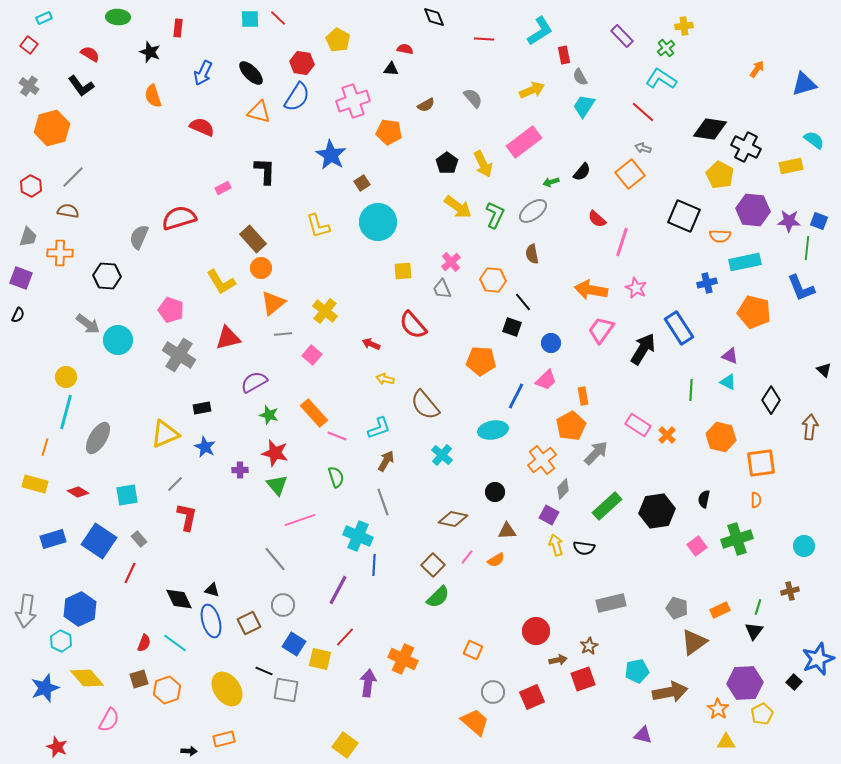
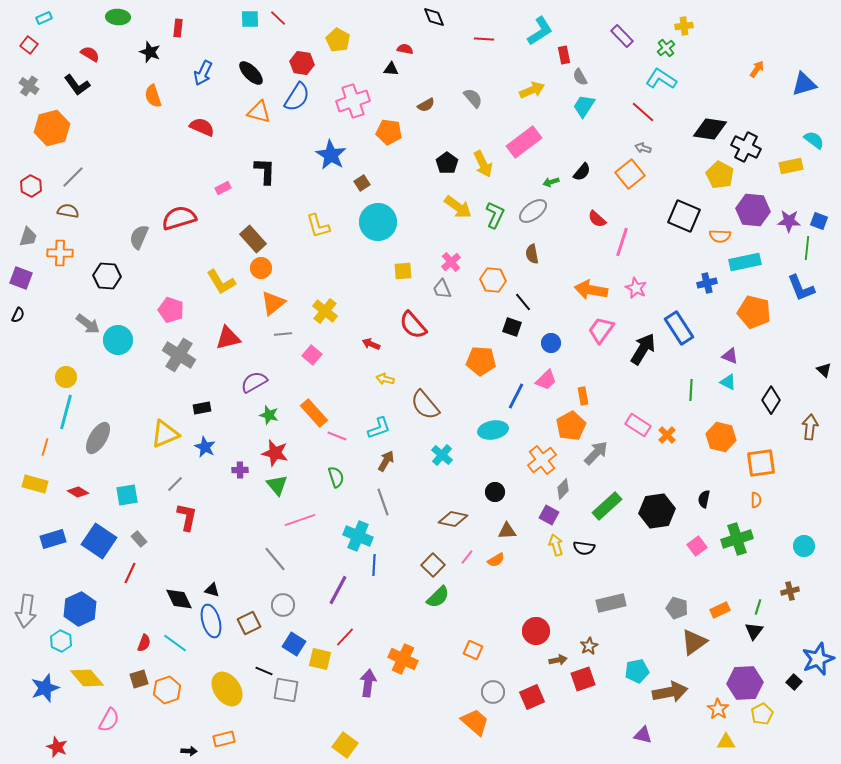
black L-shape at (81, 86): moved 4 px left, 1 px up
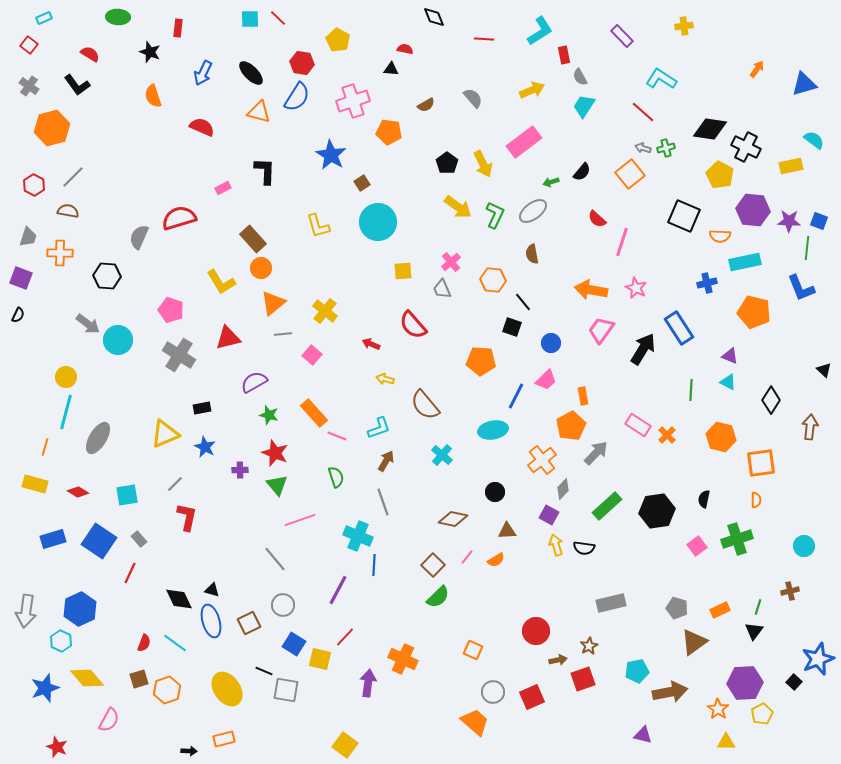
green cross at (666, 48): moved 100 px down; rotated 24 degrees clockwise
red hexagon at (31, 186): moved 3 px right, 1 px up
red star at (275, 453): rotated 8 degrees clockwise
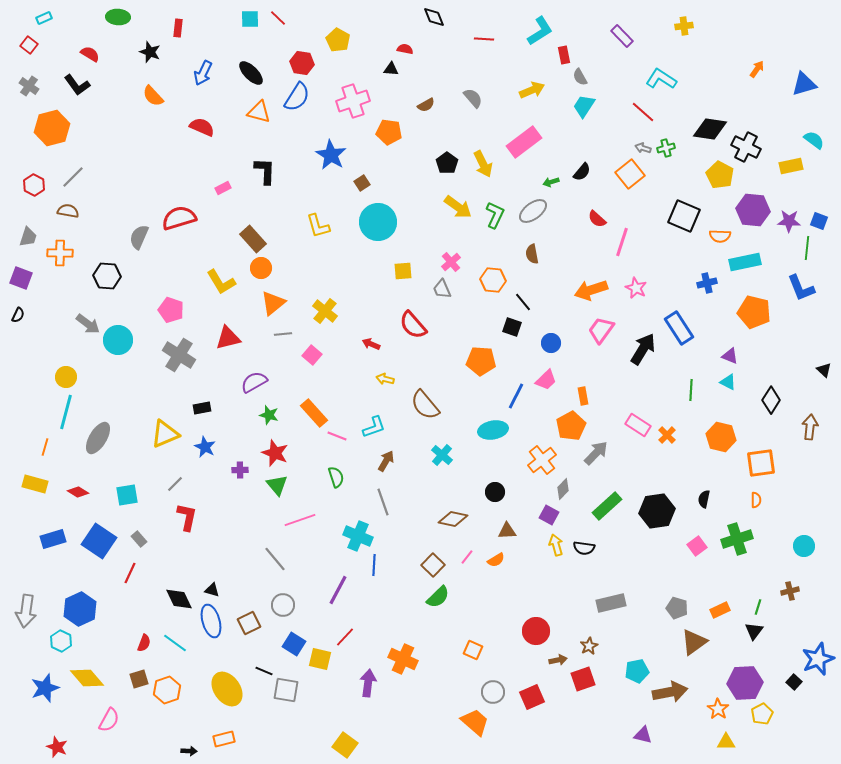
orange semicircle at (153, 96): rotated 25 degrees counterclockwise
orange arrow at (591, 290): rotated 28 degrees counterclockwise
cyan L-shape at (379, 428): moved 5 px left, 1 px up
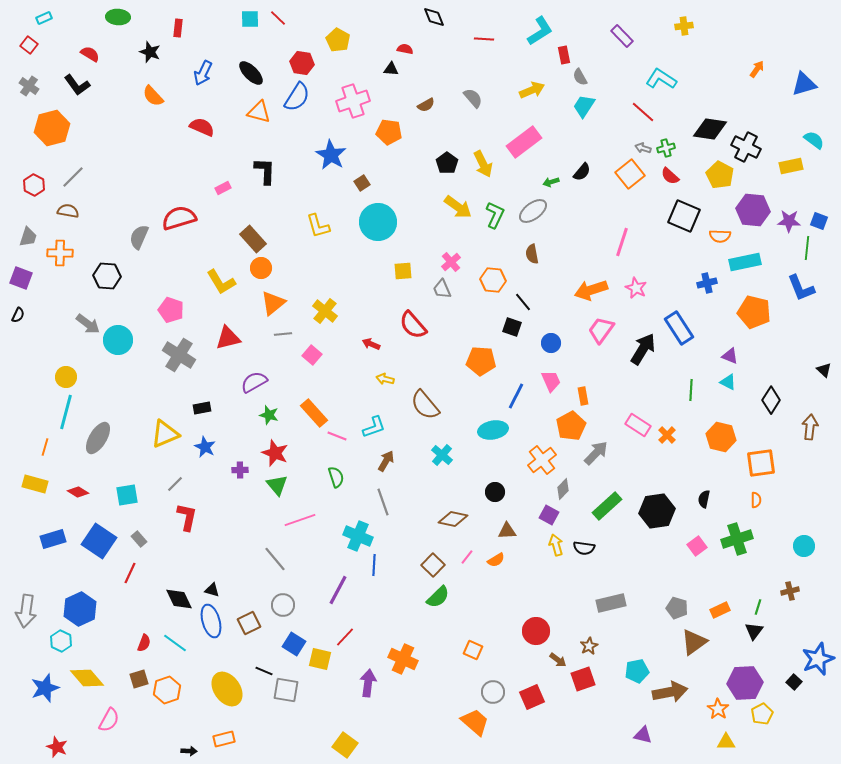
red semicircle at (597, 219): moved 73 px right, 43 px up
pink trapezoid at (546, 380): moved 5 px right, 1 px down; rotated 70 degrees counterclockwise
brown arrow at (558, 660): rotated 48 degrees clockwise
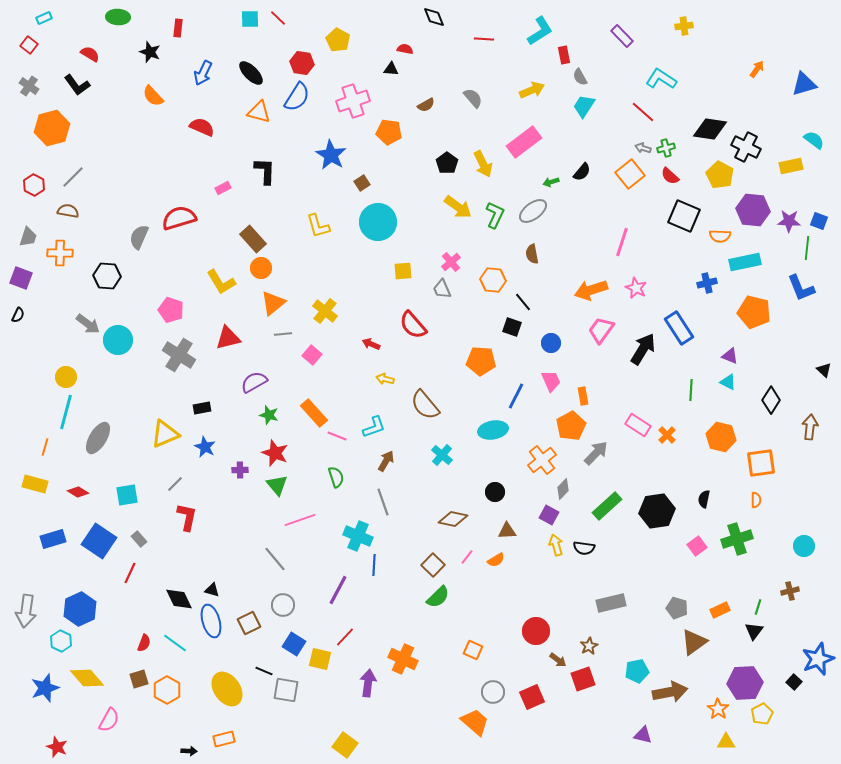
orange hexagon at (167, 690): rotated 12 degrees counterclockwise
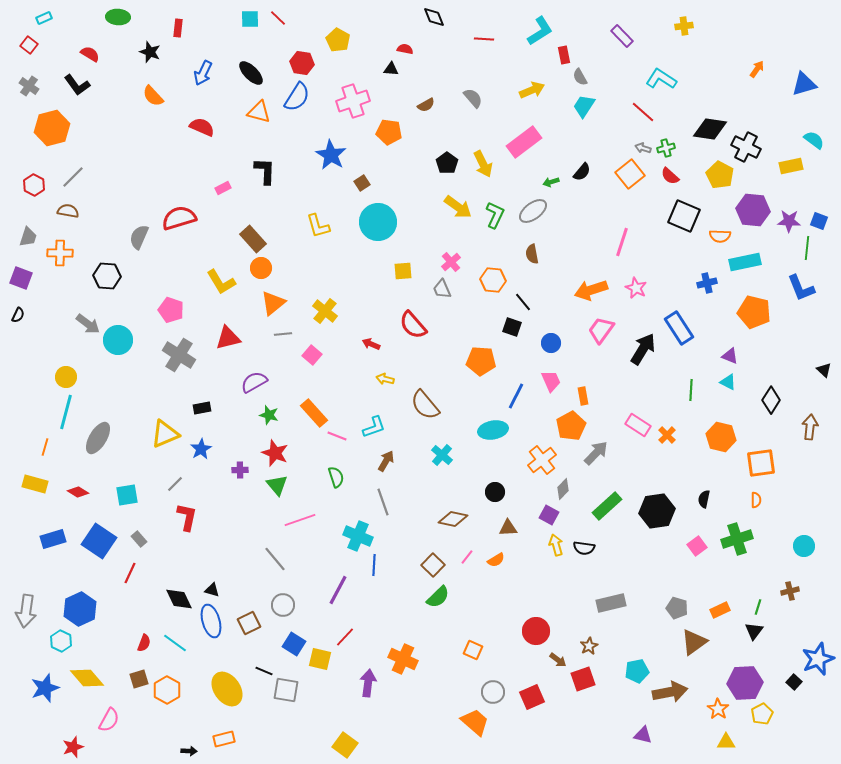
blue star at (205, 447): moved 4 px left, 2 px down; rotated 15 degrees clockwise
brown triangle at (507, 531): moved 1 px right, 3 px up
red star at (57, 747): moved 16 px right; rotated 30 degrees clockwise
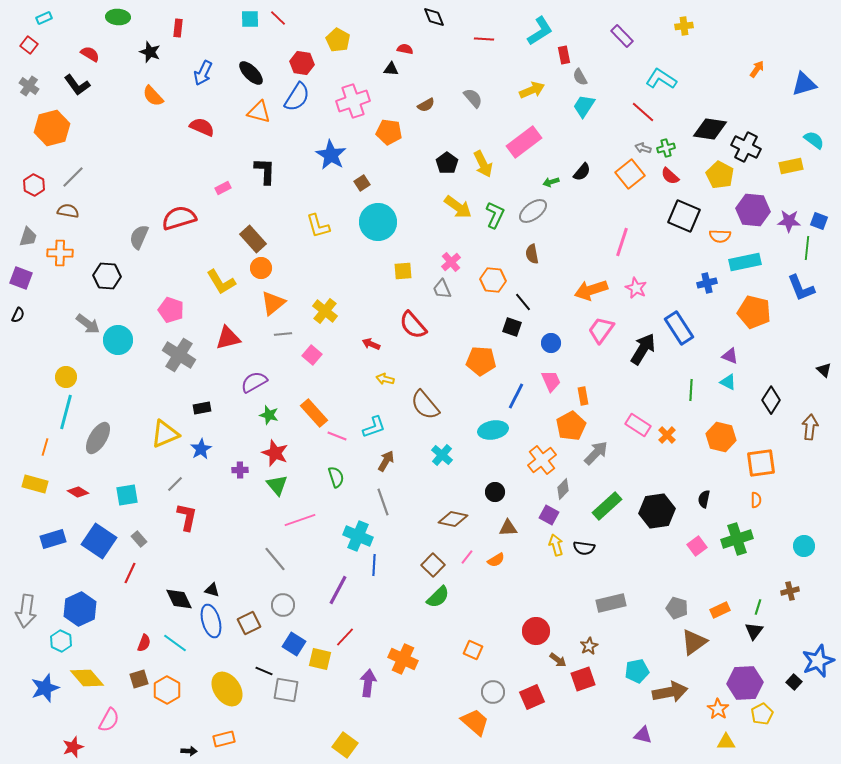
blue star at (818, 659): moved 2 px down
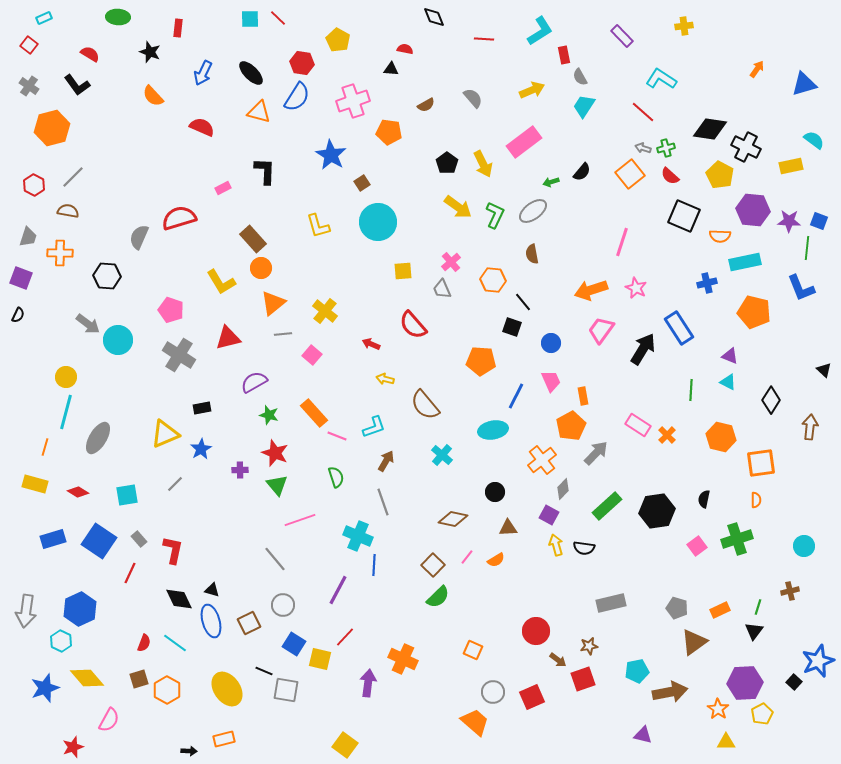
red L-shape at (187, 517): moved 14 px left, 33 px down
brown star at (589, 646): rotated 18 degrees clockwise
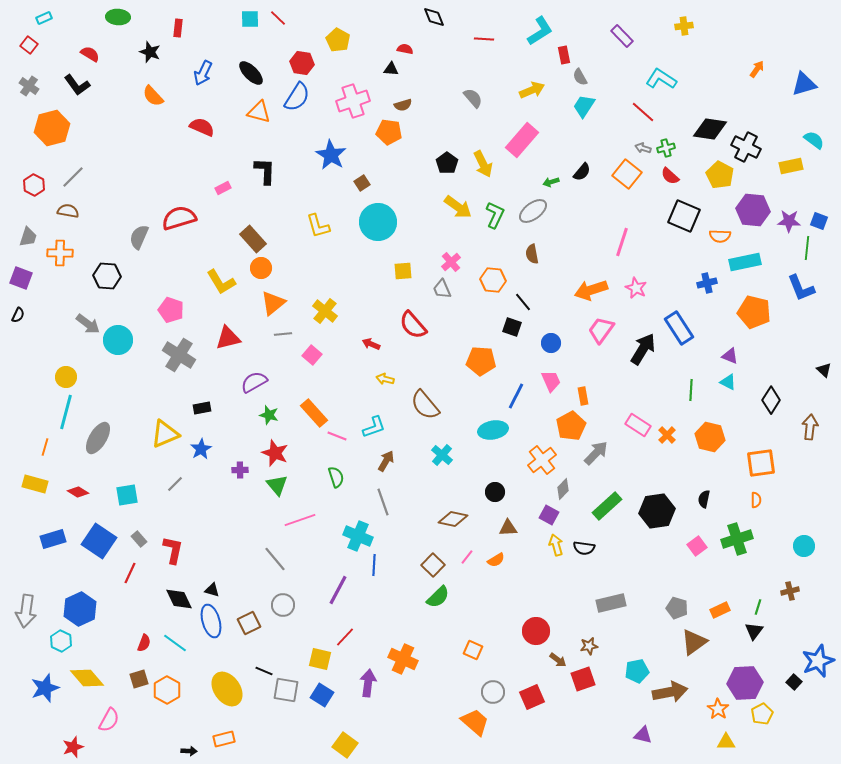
brown semicircle at (426, 105): moved 23 px left; rotated 12 degrees clockwise
pink rectangle at (524, 142): moved 2 px left, 2 px up; rotated 12 degrees counterclockwise
orange square at (630, 174): moved 3 px left; rotated 12 degrees counterclockwise
orange hexagon at (721, 437): moved 11 px left
blue square at (294, 644): moved 28 px right, 51 px down
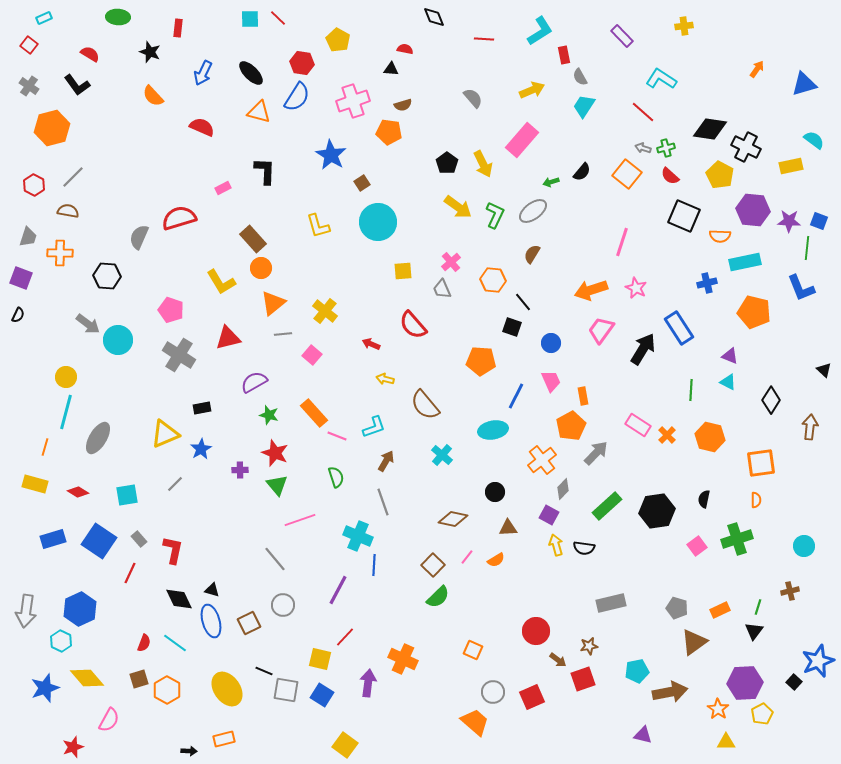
brown semicircle at (532, 254): rotated 42 degrees clockwise
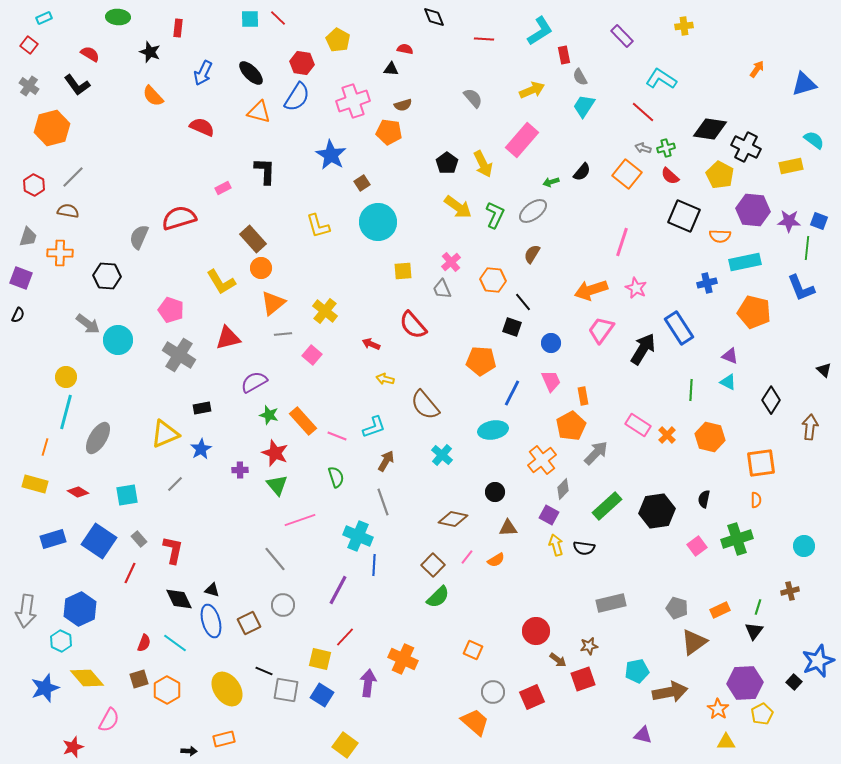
blue line at (516, 396): moved 4 px left, 3 px up
orange rectangle at (314, 413): moved 11 px left, 8 px down
